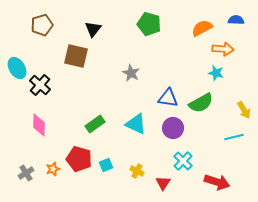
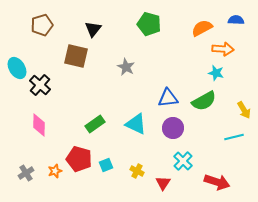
gray star: moved 5 px left, 6 px up
blue triangle: rotated 15 degrees counterclockwise
green semicircle: moved 3 px right, 2 px up
orange star: moved 2 px right, 2 px down
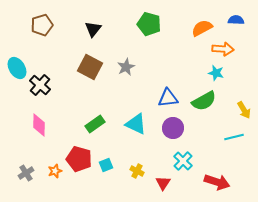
brown square: moved 14 px right, 11 px down; rotated 15 degrees clockwise
gray star: rotated 18 degrees clockwise
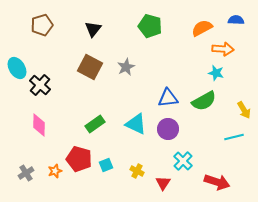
green pentagon: moved 1 px right, 2 px down
purple circle: moved 5 px left, 1 px down
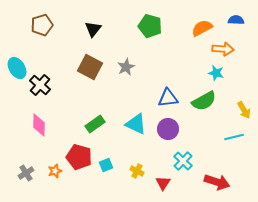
red pentagon: moved 2 px up
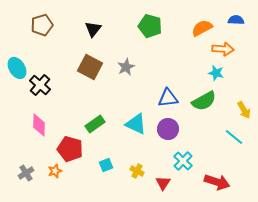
cyan line: rotated 54 degrees clockwise
red pentagon: moved 9 px left, 8 px up
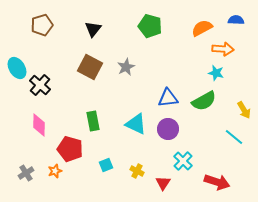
green rectangle: moved 2 px left, 3 px up; rotated 66 degrees counterclockwise
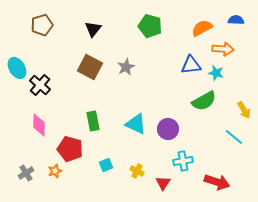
blue triangle: moved 23 px right, 33 px up
cyan cross: rotated 36 degrees clockwise
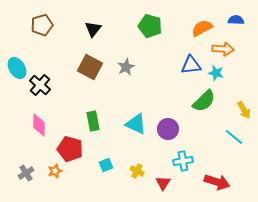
green semicircle: rotated 15 degrees counterclockwise
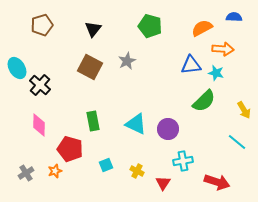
blue semicircle: moved 2 px left, 3 px up
gray star: moved 1 px right, 6 px up
cyan line: moved 3 px right, 5 px down
